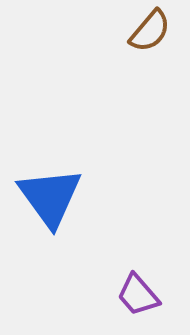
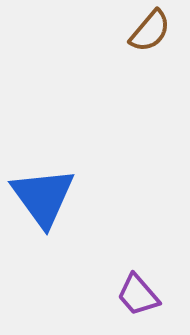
blue triangle: moved 7 px left
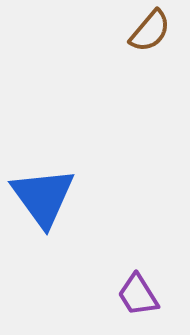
purple trapezoid: rotated 9 degrees clockwise
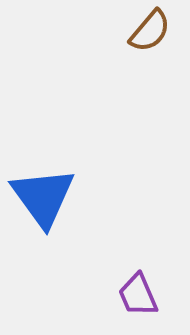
purple trapezoid: rotated 9 degrees clockwise
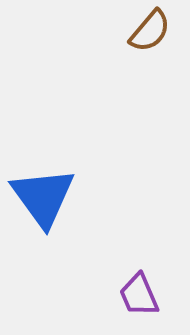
purple trapezoid: moved 1 px right
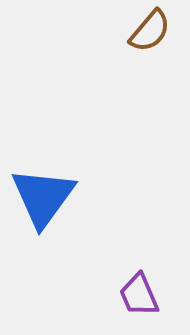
blue triangle: rotated 12 degrees clockwise
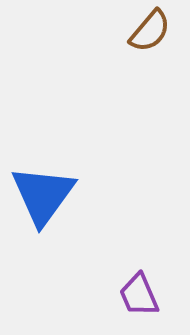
blue triangle: moved 2 px up
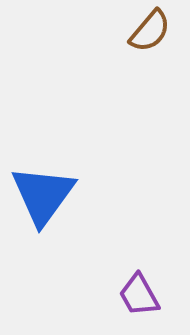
purple trapezoid: rotated 6 degrees counterclockwise
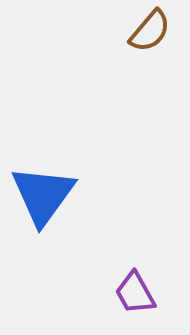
purple trapezoid: moved 4 px left, 2 px up
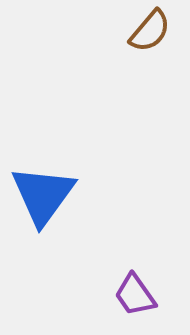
purple trapezoid: moved 2 px down; rotated 6 degrees counterclockwise
